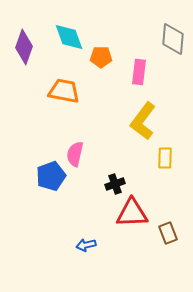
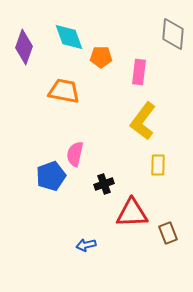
gray diamond: moved 5 px up
yellow rectangle: moved 7 px left, 7 px down
black cross: moved 11 px left
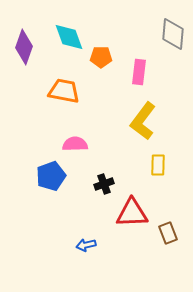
pink semicircle: moved 10 px up; rotated 75 degrees clockwise
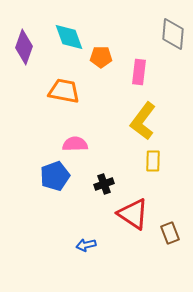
yellow rectangle: moved 5 px left, 4 px up
blue pentagon: moved 4 px right
red triangle: moved 1 px right, 1 px down; rotated 36 degrees clockwise
brown rectangle: moved 2 px right
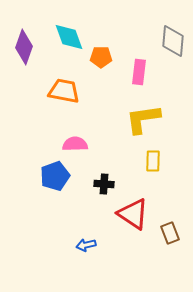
gray diamond: moved 7 px down
yellow L-shape: moved 2 px up; rotated 45 degrees clockwise
black cross: rotated 24 degrees clockwise
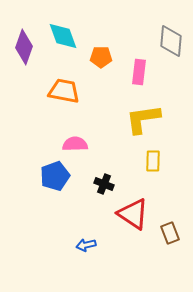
cyan diamond: moved 6 px left, 1 px up
gray diamond: moved 2 px left
black cross: rotated 18 degrees clockwise
